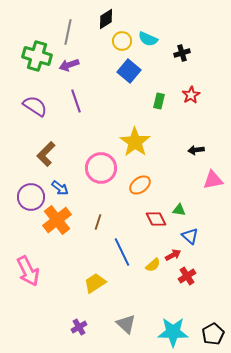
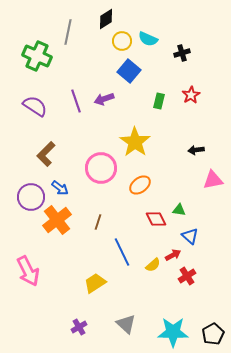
green cross: rotated 8 degrees clockwise
purple arrow: moved 35 px right, 34 px down
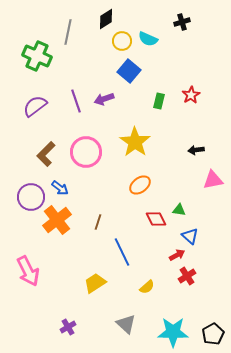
black cross: moved 31 px up
purple semicircle: rotated 70 degrees counterclockwise
pink circle: moved 15 px left, 16 px up
red arrow: moved 4 px right
yellow semicircle: moved 6 px left, 22 px down
purple cross: moved 11 px left
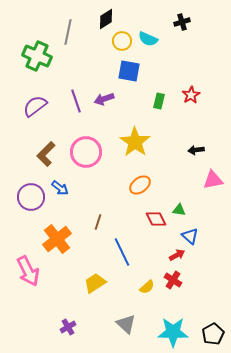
blue square: rotated 30 degrees counterclockwise
orange cross: moved 19 px down
red cross: moved 14 px left, 4 px down; rotated 24 degrees counterclockwise
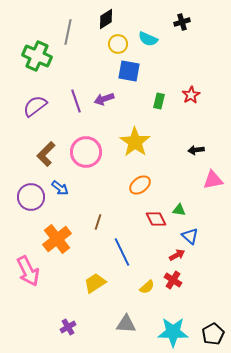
yellow circle: moved 4 px left, 3 px down
gray triangle: rotated 40 degrees counterclockwise
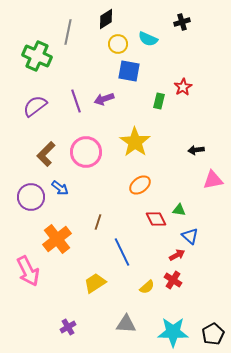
red star: moved 8 px left, 8 px up
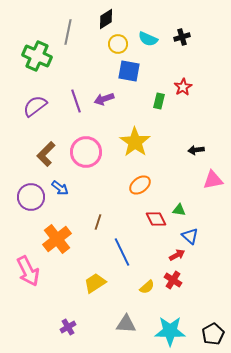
black cross: moved 15 px down
cyan star: moved 3 px left, 1 px up
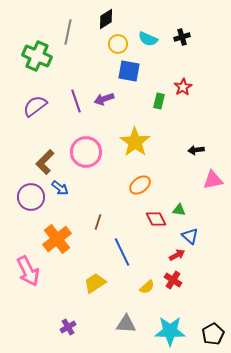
brown L-shape: moved 1 px left, 8 px down
